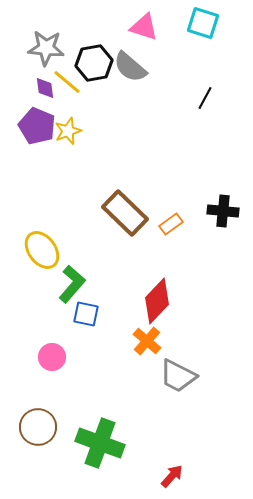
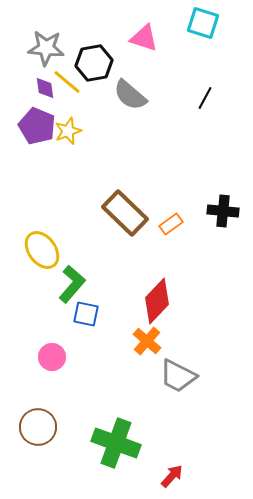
pink triangle: moved 11 px down
gray semicircle: moved 28 px down
green cross: moved 16 px right
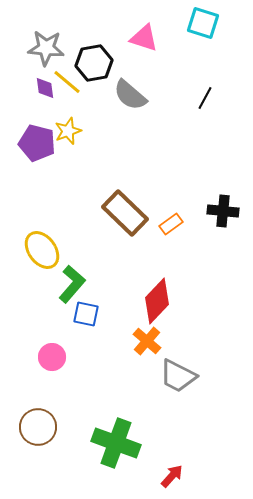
purple pentagon: moved 17 px down; rotated 9 degrees counterclockwise
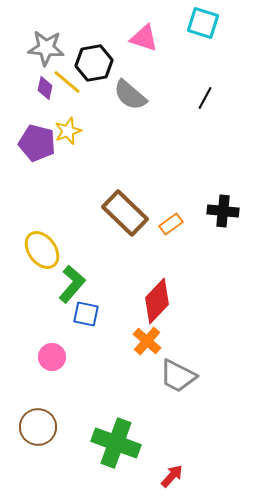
purple diamond: rotated 20 degrees clockwise
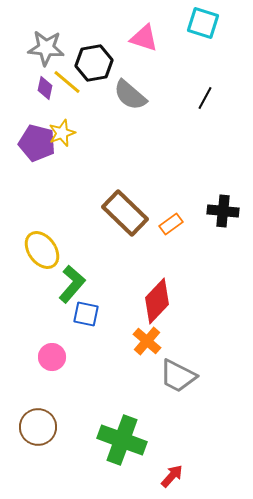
yellow star: moved 6 px left, 2 px down
green cross: moved 6 px right, 3 px up
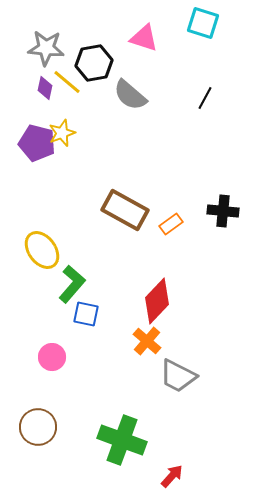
brown rectangle: moved 3 px up; rotated 15 degrees counterclockwise
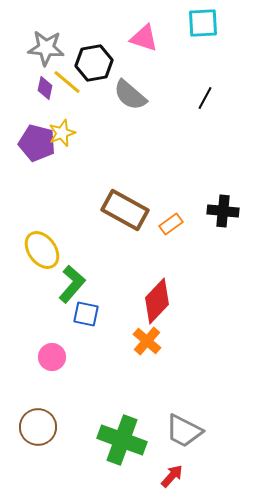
cyan square: rotated 20 degrees counterclockwise
gray trapezoid: moved 6 px right, 55 px down
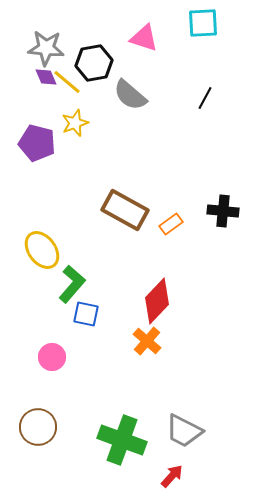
purple diamond: moved 1 px right, 11 px up; rotated 35 degrees counterclockwise
yellow star: moved 13 px right, 10 px up
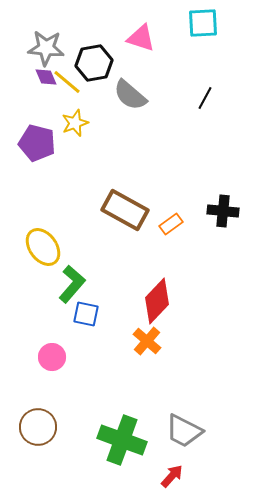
pink triangle: moved 3 px left
yellow ellipse: moved 1 px right, 3 px up
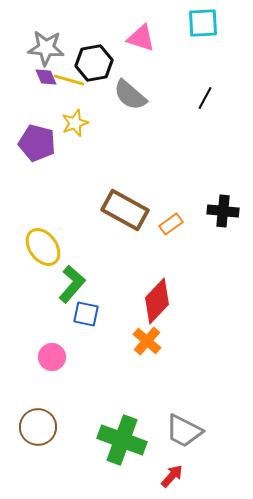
yellow line: moved 2 px right, 2 px up; rotated 24 degrees counterclockwise
